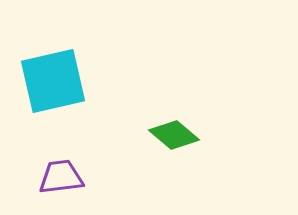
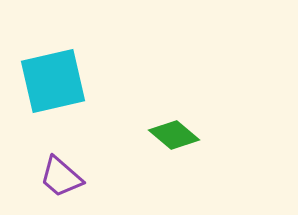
purple trapezoid: rotated 132 degrees counterclockwise
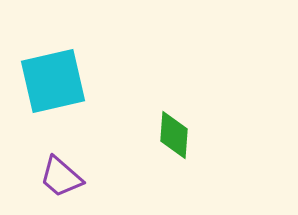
green diamond: rotated 54 degrees clockwise
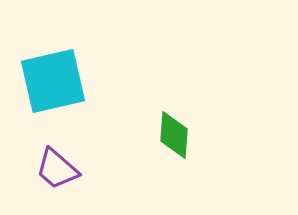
purple trapezoid: moved 4 px left, 8 px up
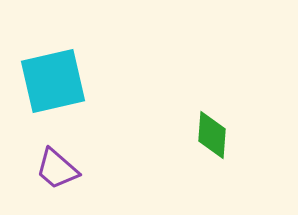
green diamond: moved 38 px right
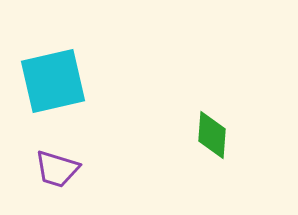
purple trapezoid: rotated 24 degrees counterclockwise
